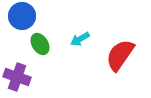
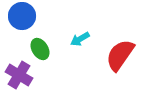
green ellipse: moved 5 px down
purple cross: moved 2 px right, 2 px up; rotated 12 degrees clockwise
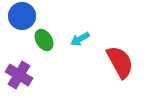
green ellipse: moved 4 px right, 9 px up
red semicircle: moved 7 px down; rotated 116 degrees clockwise
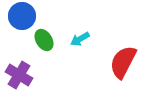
red semicircle: moved 3 px right; rotated 124 degrees counterclockwise
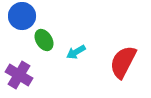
cyan arrow: moved 4 px left, 13 px down
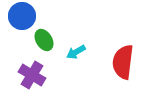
red semicircle: rotated 20 degrees counterclockwise
purple cross: moved 13 px right
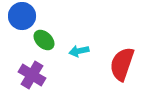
green ellipse: rotated 15 degrees counterclockwise
cyan arrow: moved 3 px right, 1 px up; rotated 18 degrees clockwise
red semicircle: moved 1 px left, 2 px down; rotated 12 degrees clockwise
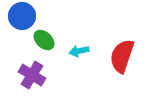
red semicircle: moved 8 px up
